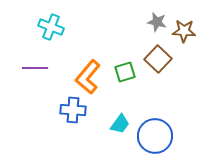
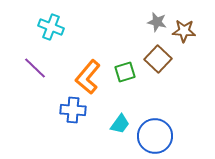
purple line: rotated 45 degrees clockwise
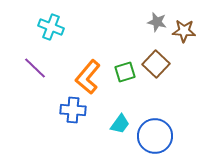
brown square: moved 2 px left, 5 px down
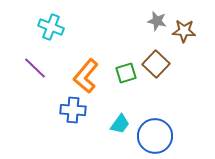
gray star: moved 1 px up
green square: moved 1 px right, 1 px down
orange L-shape: moved 2 px left, 1 px up
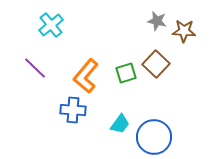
cyan cross: moved 2 px up; rotated 30 degrees clockwise
blue circle: moved 1 px left, 1 px down
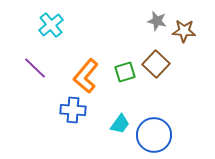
green square: moved 1 px left, 1 px up
blue circle: moved 2 px up
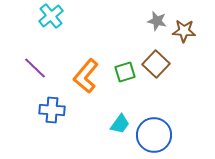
cyan cross: moved 9 px up
blue cross: moved 21 px left
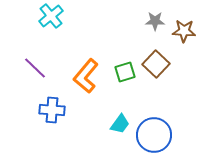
gray star: moved 2 px left; rotated 12 degrees counterclockwise
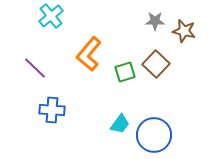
brown star: rotated 10 degrees clockwise
orange L-shape: moved 3 px right, 22 px up
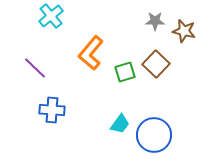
orange L-shape: moved 2 px right, 1 px up
